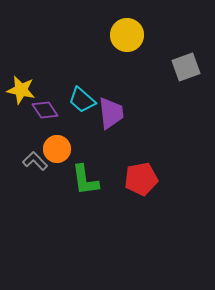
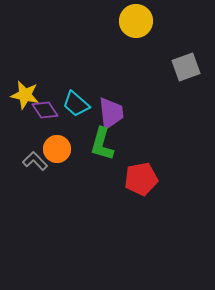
yellow circle: moved 9 px right, 14 px up
yellow star: moved 4 px right, 5 px down
cyan trapezoid: moved 6 px left, 4 px down
green L-shape: moved 17 px right, 36 px up; rotated 24 degrees clockwise
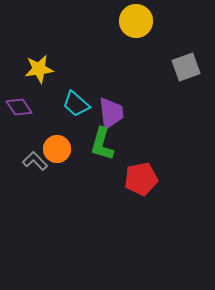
yellow star: moved 14 px right, 26 px up; rotated 20 degrees counterclockwise
purple diamond: moved 26 px left, 3 px up
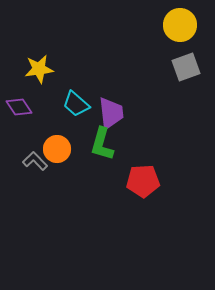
yellow circle: moved 44 px right, 4 px down
red pentagon: moved 2 px right, 2 px down; rotated 8 degrees clockwise
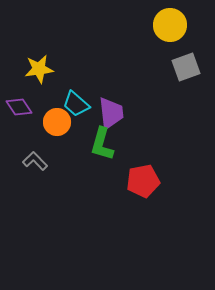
yellow circle: moved 10 px left
orange circle: moved 27 px up
red pentagon: rotated 8 degrees counterclockwise
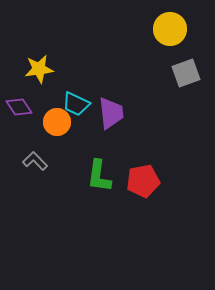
yellow circle: moved 4 px down
gray square: moved 6 px down
cyan trapezoid: rotated 16 degrees counterclockwise
green L-shape: moved 3 px left, 32 px down; rotated 8 degrees counterclockwise
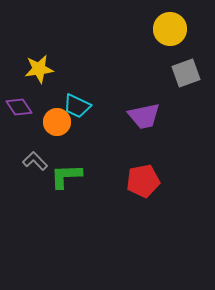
cyan trapezoid: moved 1 px right, 2 px down
purple trapezoid: moved 33 px right, 3 px down; rotated 84 degrees clockwise
green L-shape: moved 33 px left; rotated 80 degrees clockwise
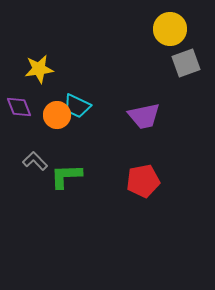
gray square: moved 10 px up
purple diamond: rotated 12 degrees clockwise
orange circle: moved 7 px up
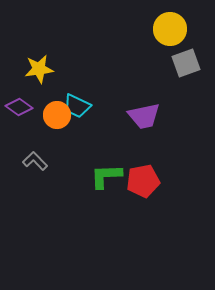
purple diamond: rotated 32 degrees counterclockwise
green L-shape: moved 40 px right
